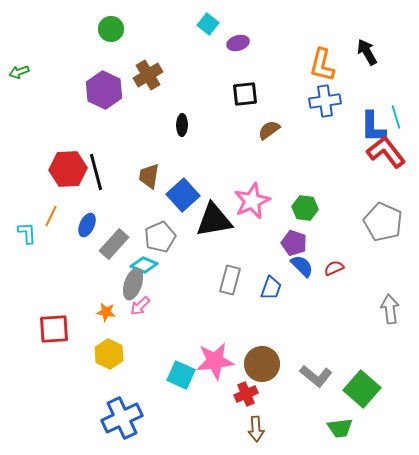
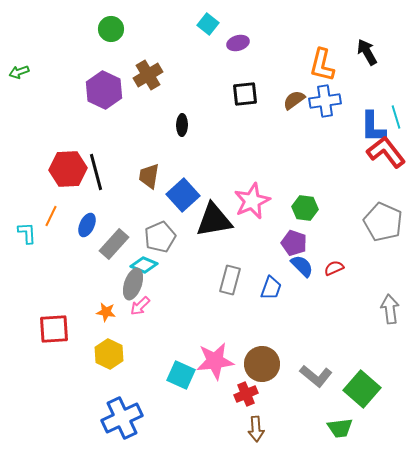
brown semicircle at (269, 130): moved 25 px right, 30 px up
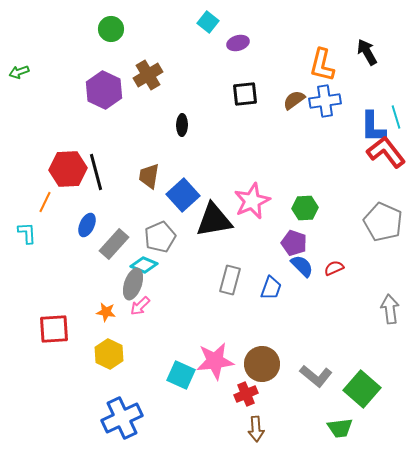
cyan square at (208, 24): moved 2 px up
green hexagon at (305, 208): rotated 10 degrees counterclockwise
orange line at (51, 216): moved 6 px left, 14 px up
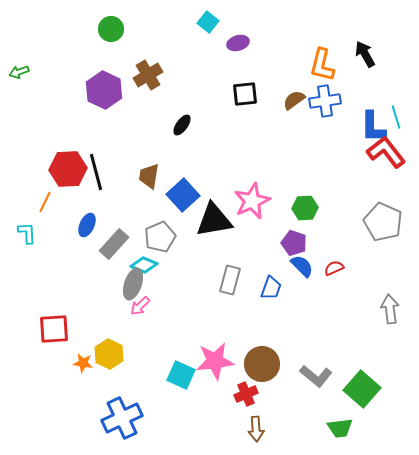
black arrow at (367, 52): moved 2 px left, 2 px down
black ellipse at (182, 125): rotated 35 degrees clockwise
orange star at (106, 312): moved 23 px left, 51 px down
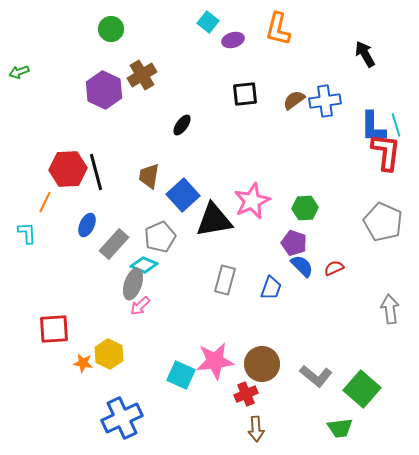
purple ellipse at (238, 43): moved 5 px left, 3 px up
orange L-shape at (322, 65): moved 44 px left, 36 px up
brown cross at (148, 75): moved 6 px left
cyan line at (396, 117): moved 8 px down
red L-shape at (386, 152): rotated 45 degrees clockwise
gray rectangle at (230, 280): moved 5 px left
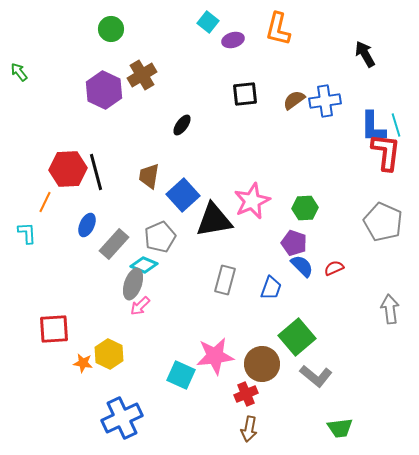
green arrow at (19, 72): rotated 72 degrees clockwise
pink star at (215, 361): moved 5 px up
green square at (362, 389): moved 65 px left, 52 px up; rotated 9 degrees clockwise
brown arrow at (256, 429): moved 7 px left; rotated 15 degrees clockwise
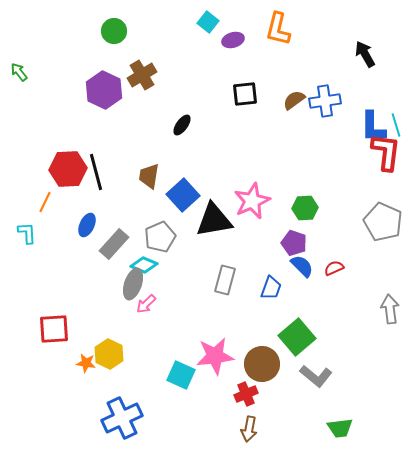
green circle at (111, 29): moved 3 px right, 2 px down
pink arrow at (140, 306): moved 6 px right, 2 px up
orange star at (83, 363): moved 3 px right
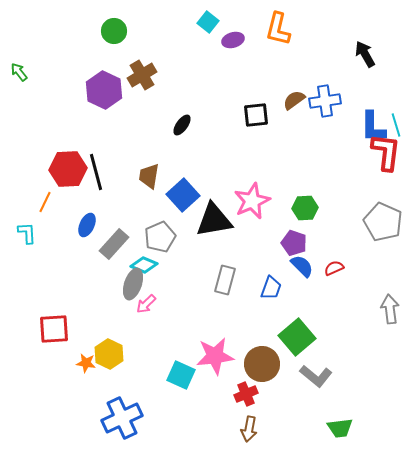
black square at (245, 94): moved 11 px right, 21 px down
